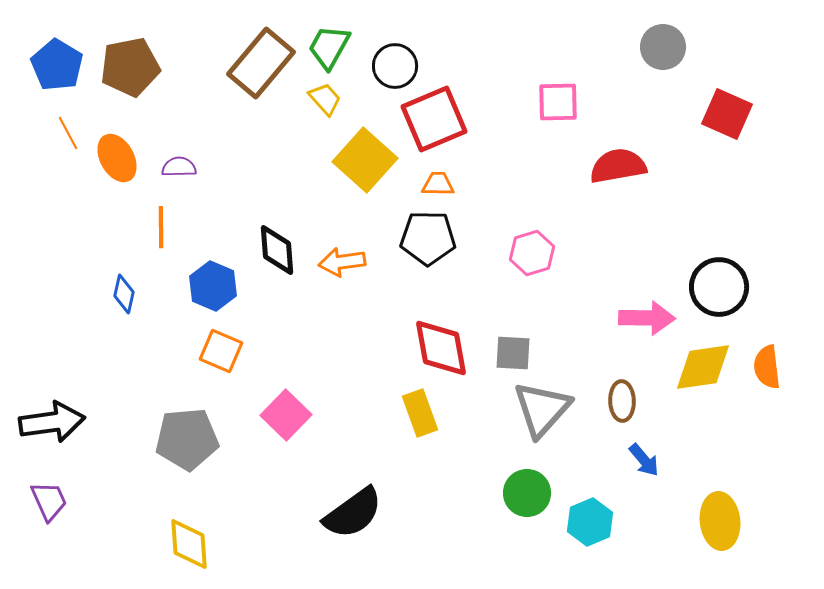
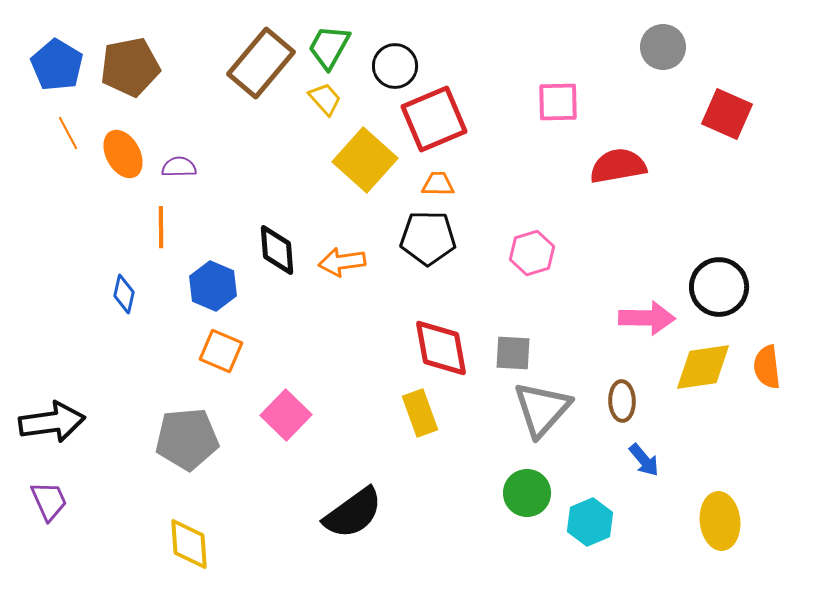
orange ellipse at (117, 158): moved 6 px right, 4 px up
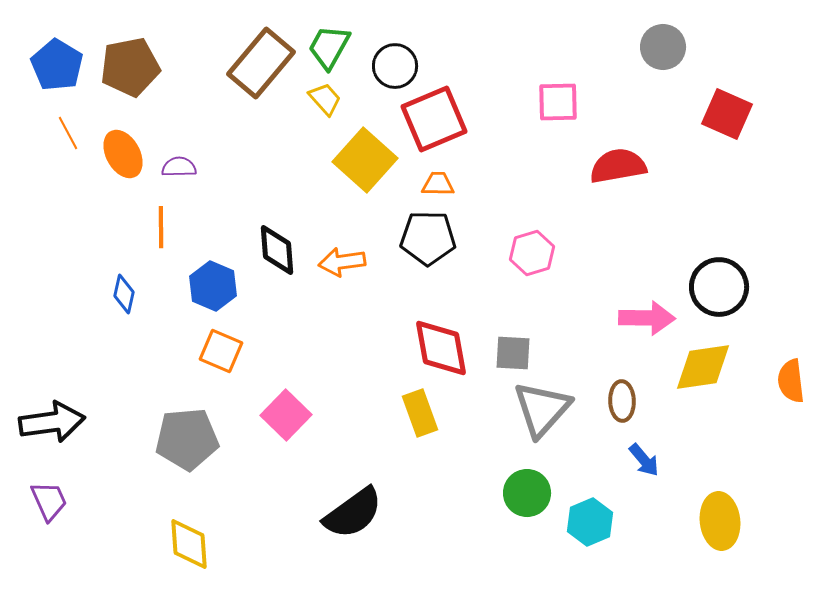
orange semicircle at (767, 367): moved 24 px right, 14 px down
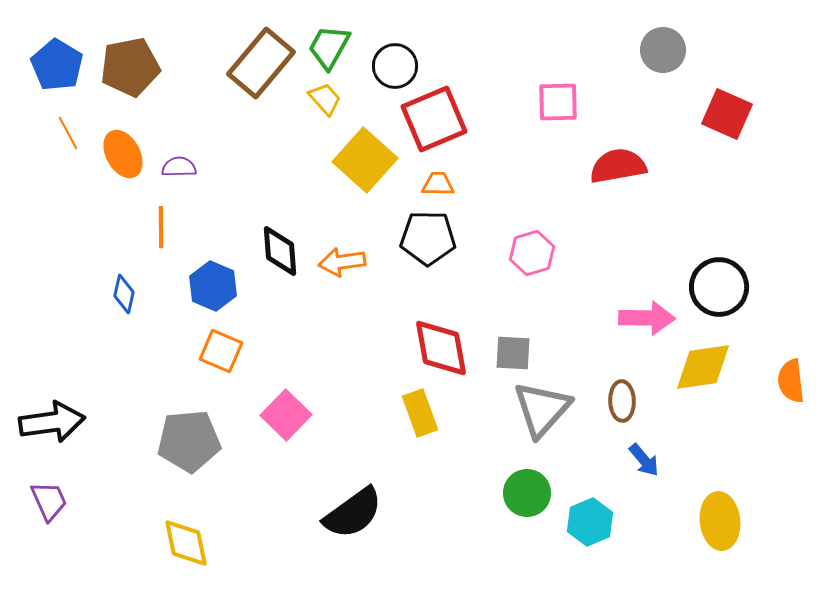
gray circle at (663, 47): moved 3 px down
black diamond at (277, 250): moved 3 px right, 1 px down
gray pentagon at (187, 439): moved 2 px right, 2 px down
yellow diamond at (189, 544): moved 3 px left, 1 px up; rotated 8 degrees counterclockwise
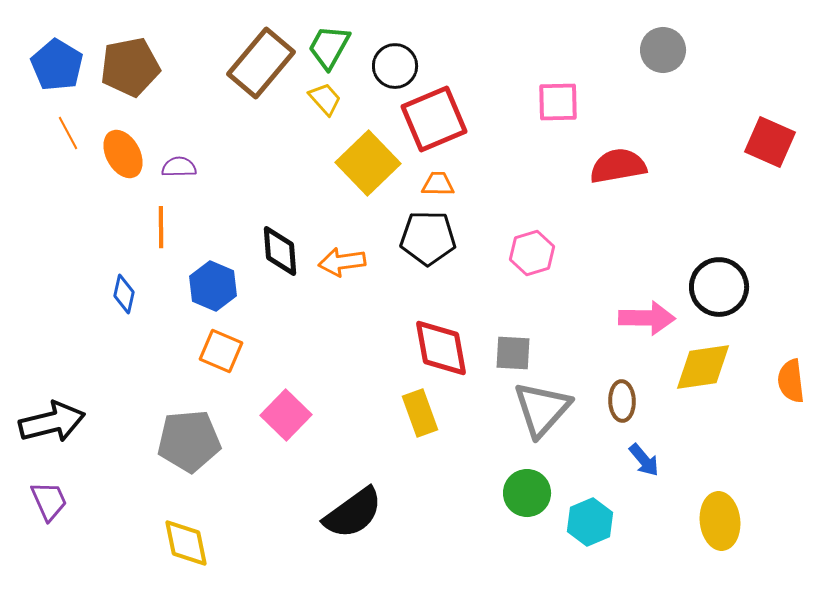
red square at (727, 114): moved 43 px right, 28 px down
yellow square at (365, 160): moved 3 px right, 3 px down; rotated 4 degrees clockwise
black arrow at (52, 422): rotated 6 degrees counterclockwise
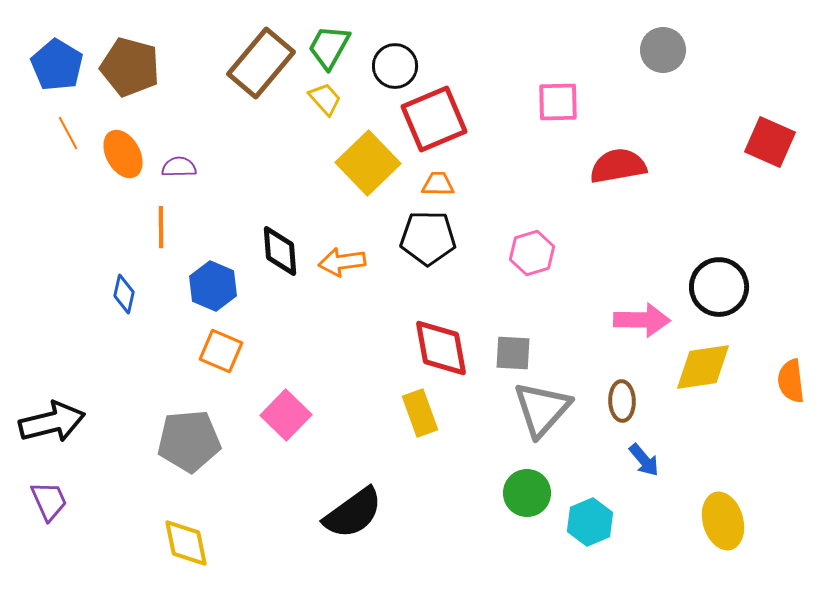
brown pentagon at (130, 67): rotated 26 degrees clockwise
pink arrow at (647, 318): moved 5 px left, 2 px down
yellow ellipse at (720, 521): moved 3 px right; rotated 10 degrees counterclockwise
